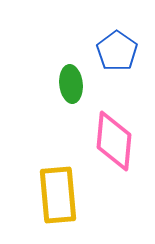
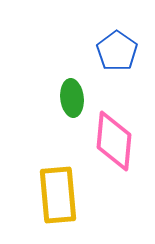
green ellipse: moved 1 px right, 14 px down
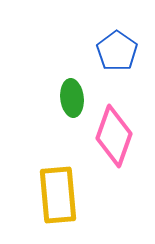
pink diamond: moved 5 px up; rotated 14 degrees clockwise
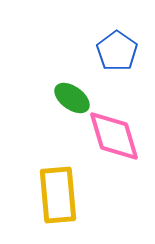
green ellipse: rotated 48 degrees counterclockwise
pink diamond: rotated 36 degrees counterclockwise
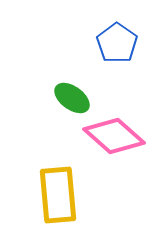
blue pentagon: moved 8 px up
pink diamond: rotated 32 degrees counterclockwise
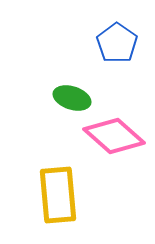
green ellipse: rotated 18 degrees counterclockwise
